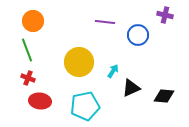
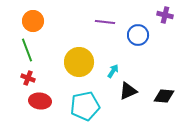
black triangle: moved 3 px left, 3 px down
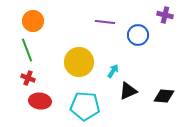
cyan pentagon: rotated 16 degrees clockwise
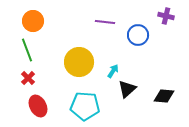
purple cross: moved 1 px right, 1 px down
red cross: rotated 24 degrees clockwise
black triangle: moved 1 px left, 2 px up; rotated 18 degrees counterclockwise
red ellipse: moved 2 px left, 5 px down; rotated 55 degrees clockwise
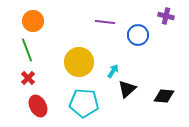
cyan pentagon: moved 1 px left, 3 px up
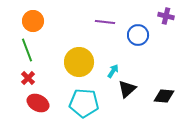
red ellipse: moved 3 px up; rotated 35 degrees counterclockwise
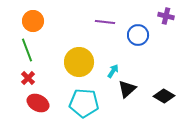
black diamond: rotated 25 degrees clockwise
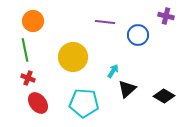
green line: moved 2 px left; rotated 10 degrees clockwise
yellow circle: moved 6 px left, 5 px up
red cross: rotated 24 degrees counterclockwise
red ellipse: rotated 25 degrees clockwise
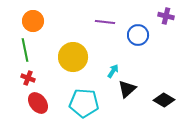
black diamond: moved 4 px down
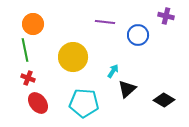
orange circle: moved 3 px down
